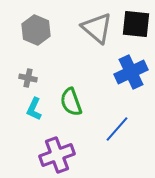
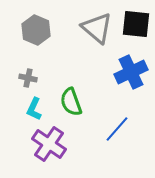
purple cross: moved 8 px left, 11 px up; rotated 36 degrees counterclockwise
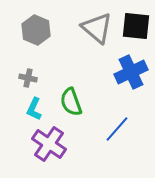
black square: moved 2 px down
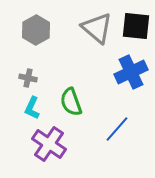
gray hexagon: rotated 8 degrees clockwise
cyan L-shape: moved 2 px left, 1 px up
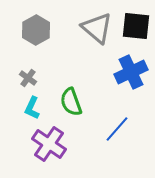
gray cross: rotated 24 degrees clockwise
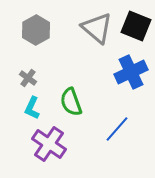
black square: rotated 16 degrees clockwise
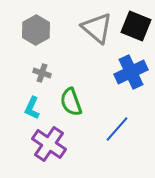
gray cross: moved 14 px right, 5 px up; rotated 18 degrees counterclockwise
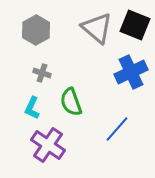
black square: moved 1 px left, 1 px up
purple cross: moved 1 px left, 1 px down
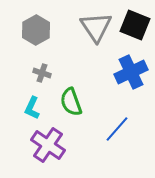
gray triangle: moved 1 px left, 1 px up; rotated 16 degrees clockwise
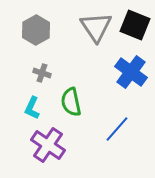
blue cross: rotated 28 degrees counterclockwise
green semicircle: rotated 8 degrees clockwise
